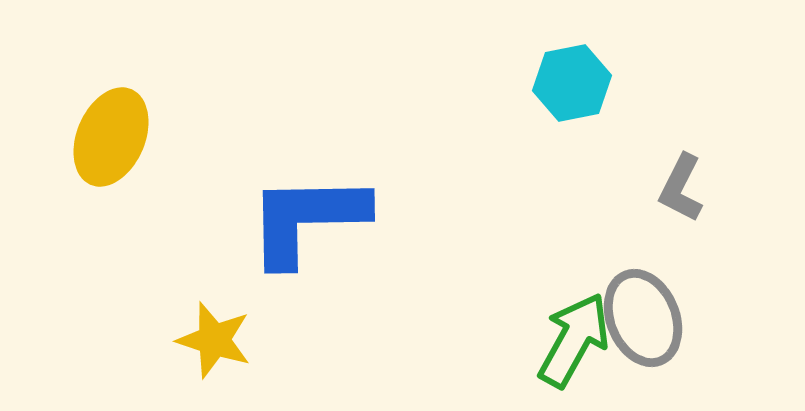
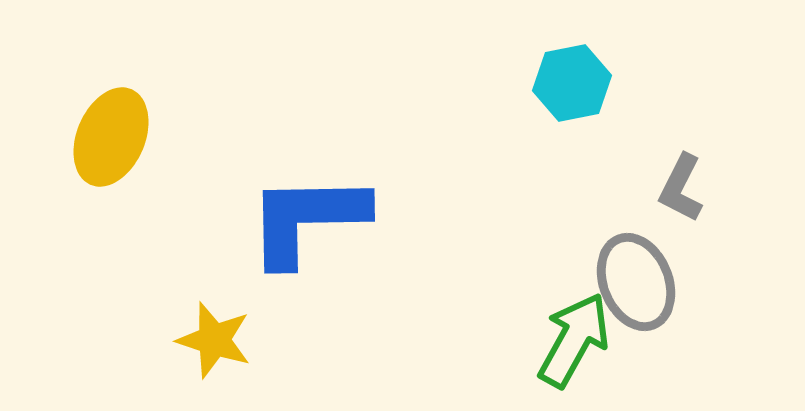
gray ellipse: moved 7 px left, 36 px up
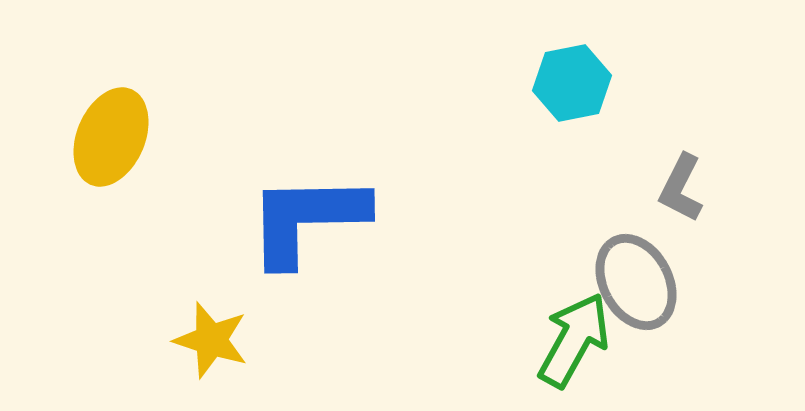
gray ellipse: rotated 6 degrees counterclockwise
yellow star: moved 3 px left
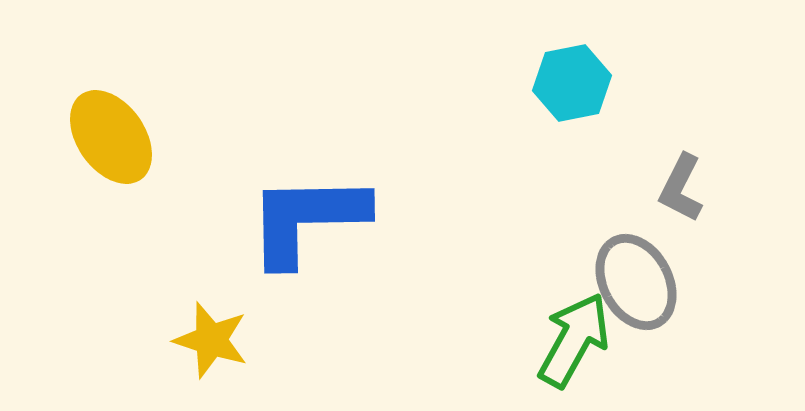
yellow ellipse: rotated 58 degrees counterclockwise
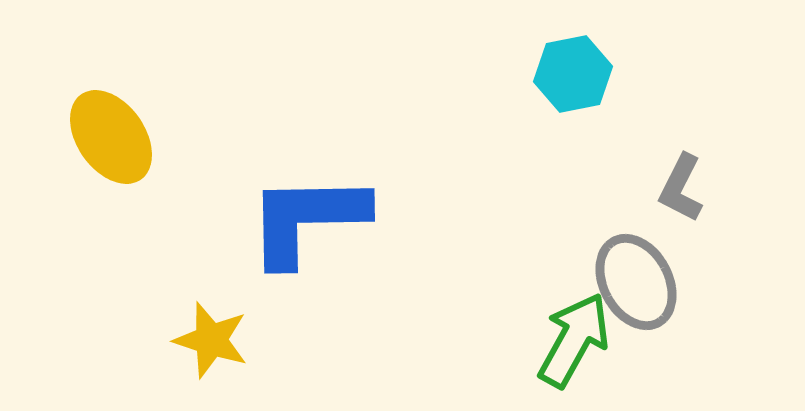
cyan hexagon: moved 1 px right, 9 px up
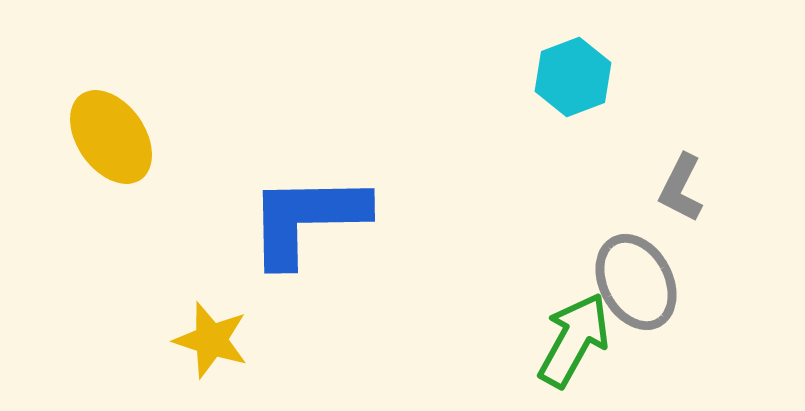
cyan hexagon: moved 3 px down; rotated 10 degrees counterclockwise
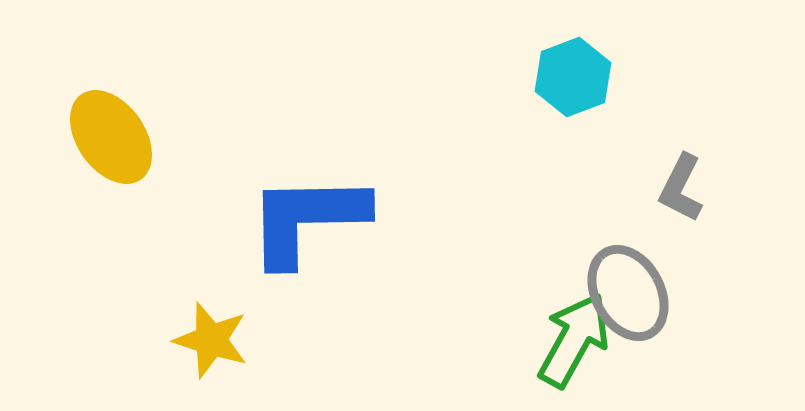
gray ellipse: moved 8 px left, 11 px down
